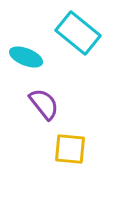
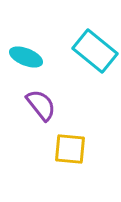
cyan rectangle: moved 17 px right, 18 px down
purple semicircle: moved 3 px left, 1 px down
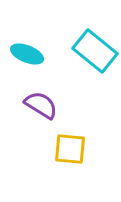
cyan ellipse: moved 1 px right, 3 px up
purple semicircle: rotated 20 degrees counterclockwise
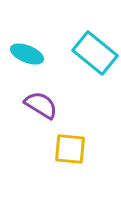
cyan rectangle: moved 2 px down
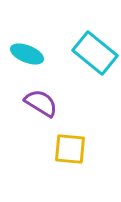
purple semicircle: moved 2 px up
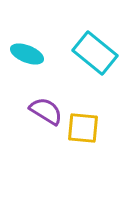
purple semicircle: moved 5 px right, 8 px down
yellow square: moved 13 px right, 21 px up
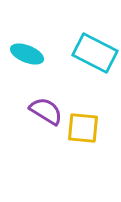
cyan rectangle: rotated 12 degrees counterclockwise
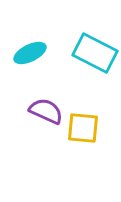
cyan ellipse: moved 3 px right, 1 px up; rotated 48 degrees counterclockwise
purple semicircle: rotated 8 degrees counterclockwise
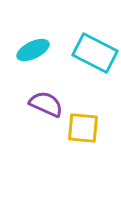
cyan ellipse: moved 3 px right, 3 px up
purple semicircle: moved 7 px up
